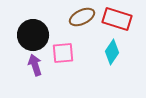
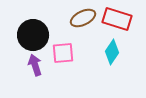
brown ellipse: moved 1 px right, 1 px down
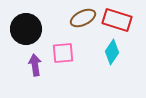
red rectangle: moved 1 px down
black circle: moved 7 px left, 6 px up
purple arrow: rotated 10 degrees clockwise
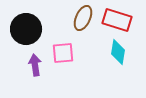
brown ellipse: rotated 40 degrees counterclockwise
cyan diamond: moved 6 px right; rotated 25 degrees counterclockwise
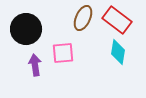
red rectangle: rotated 20 degrees clockwise
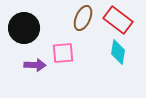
red rectangle: moved 1 px right
black circle: moved 2 px left, 1 px up
purple arrow: rotated 100 degrees clockwise
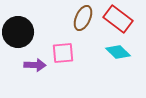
red rectangle: moved 1 px up
black circle: moved 6 px left, 4 px down
cyan diamond: rotated 55 degrees counterclockwise
